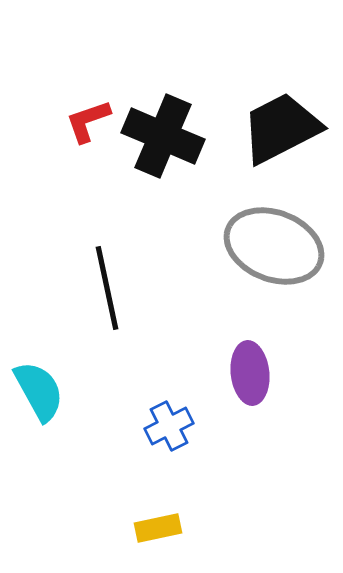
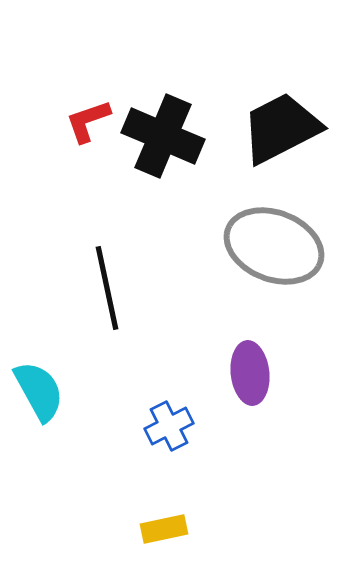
yellow rectangle: moved 6 px right, 1 px down
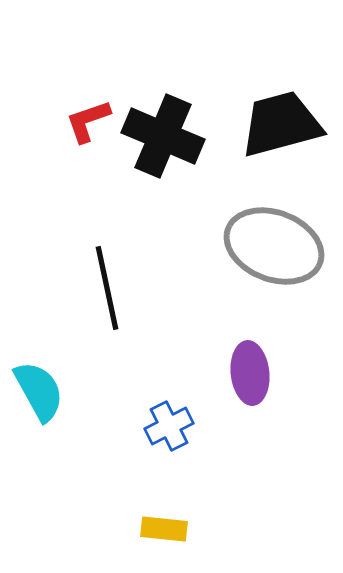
black trapezoid: moved 4 px up; rotated 12 degrees clockwise
yellow rectangle: rotated 18 degrees clockwise
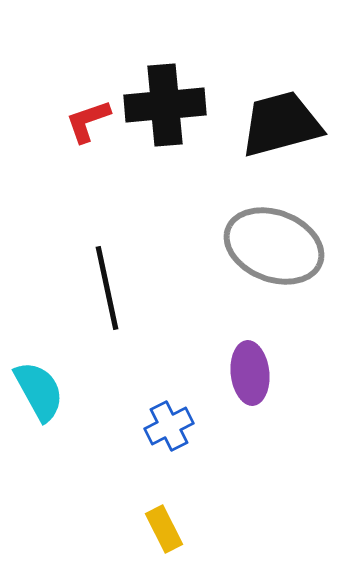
black cross: moved 2 px right, 31 px up; rotated 28 degrees counterclockwise
yellow rectangle: rotated 57 degrees clockwise
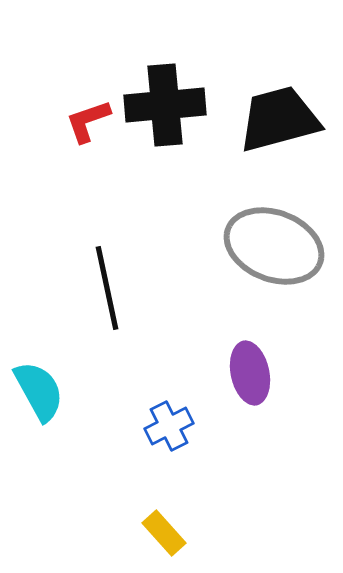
black trapezoid: moved 2 px left, 5 px up
purple ellipse: rotated 6 degrees counterclockwise
yellow rectangle: moved 4 px down; rotated 15 degrees counterclockwise
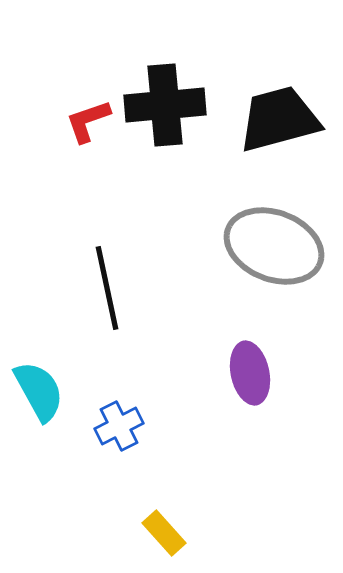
blue cross: moved 50 px left
